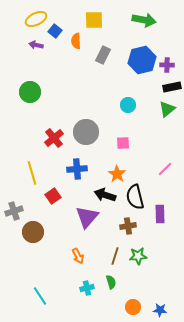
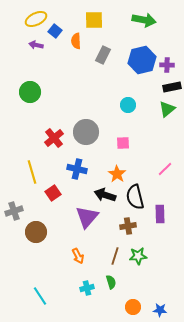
blue cross: rotated 18 degrees clockwise
yellow line: moved 1 px up
red square: moved 3 px up
brown circle: moved 3 px right
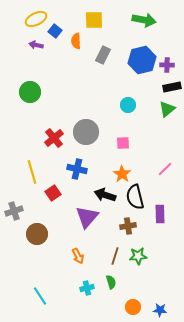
orange star: moved 5 px right
brown circle: moved 1 px right, 2 px down
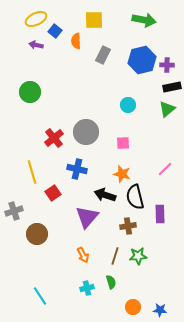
orange star: rotated 18 degrees counterclockwise
orange arrow: moved 5 px right, 1 px up
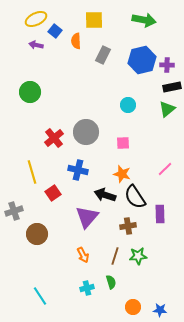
blue cross: moved 1 px right, 1 px down
black semicircle: rotated 20 degrees counterclockwise
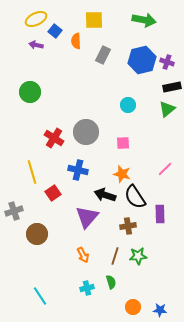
purple cross: moved 3 px up; rotated 16 degrees clockwise
red cross: rotated 18 degrees counterclockwise
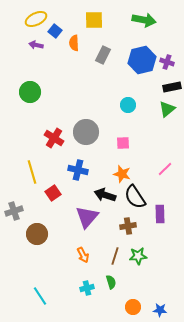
orange semicircle: moved 2 px left, 2 px down
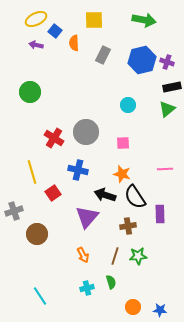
pink line: rotated 42 degrees clockwise
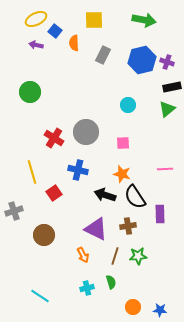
red square: moved 1 px right
purple triangle: moved 9 px right, 12 px down; rotated 45 degrees counterclockwise
brown circle: moved 7 px right, 1 px down
cyan line: rotated 24 degrees counterclockwise
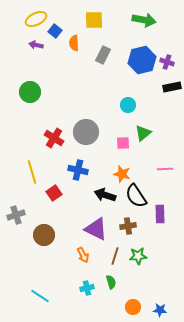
green triangle: moved 24 px left, 24 px down
black semicircle: moved 1 px right, 1 px up
gray cross: moved 2 px right, 4 px down
